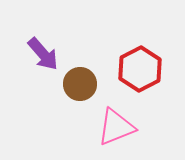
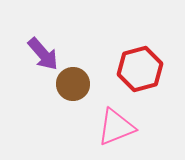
red hexagon: rotated 12 degrees clockwise
brown circle: moved 7 px left
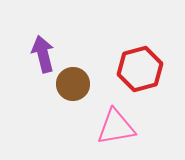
purple arrow: rotated 153 degrees counterclockwise
pink triangle: rotated 12 degrees clockwise
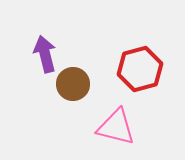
purple arrow: moved 2 px right
pink triangle: rotated 24 degrees clockwise
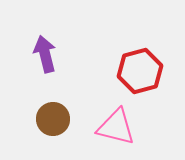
red hexagon: moved 2 px down
brown circle: moved 20 px left, 35 px down
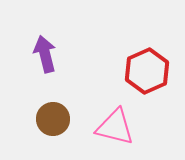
red hexagon: moved 7 px right; rotated 9 degrees counterclockwise
pink triangle: moved 1 px left
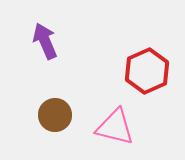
purple arrow: moved 13 px up; rotated 9 degrees counterclockwise
brown circle: moved 2 px right, 4 px up
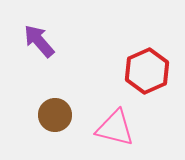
purple arrow: moved 6 px left; rotated 18 degrees counterclockwise
pink triangle: moved 1 px down
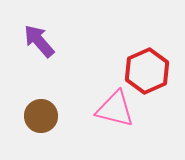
brown circle: moved 14 px left, 1 px down
pink triangle: moved 19 px up
